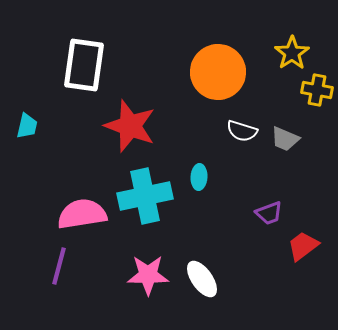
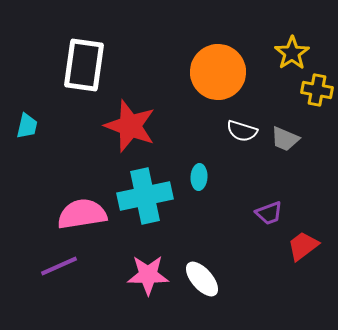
purple line: rotated 51 degrees clockwise
white ellipse: rotated 6 degrees counterclockwise
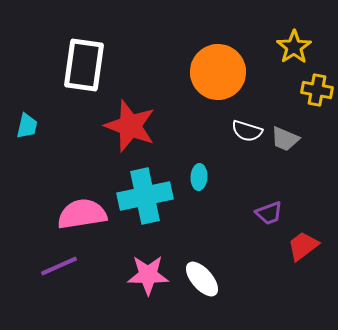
yellow star: moved 2 px right, 6 px up
white semicircle: moved 5 px right
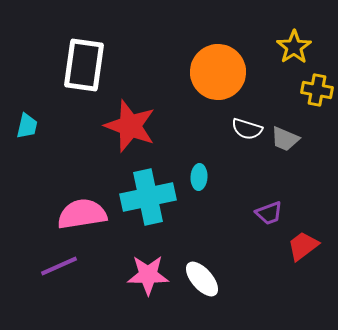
white semicircle: moved 2 px up
cyan cross: moved 3 px right, 1 px down
